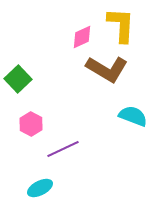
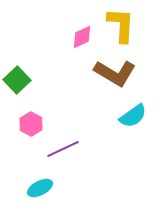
brown L-shape: moved 8 px right, 4 px down
green square: moved 1 px left, 1 px down
cyan semicircle: rotated 124 degrees clockwise
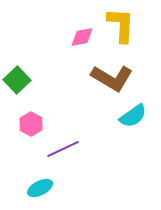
pink diamond: rotated 15 degrees clockwise
brown L-shape: moved 3 px left, 5 px down
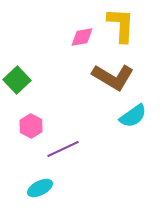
brown L-shape: moved 1 px right, 1 px up
pink hexagon: moved 2 px down
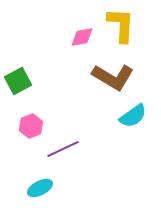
green square: moved 1 px right, 1 px down; rotated 16 degrees clockwise
pink hexagon: rotated 10 degrees clockwise
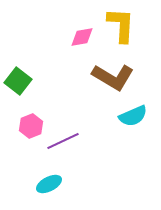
green square: rotated 24 degrees counterclockwise
cyan semicircle: rotated 12 degrees clockwise
purple line: moved 8 px up
cyan ellipse: moved 9 px right, 4 px up
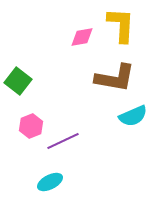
brown L-shape: moved 2 px right, 1 px down; rotated 21 degrees counterclockwise
cyan ellipse: moved 1 px right, 2 px up
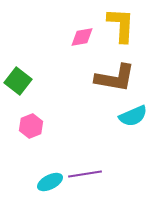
purple line: moved 22 px right, 33 px down; rotated 16 degrees clockwise
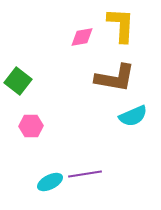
pink hexagon: rotated 20 degrees clockwise
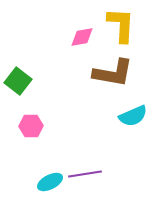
brown L-shape: moved 2 px left, 5 px up
